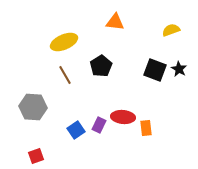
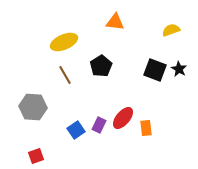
red ellipse: moved 1 px down; rotated 55 degrees counterclockwise
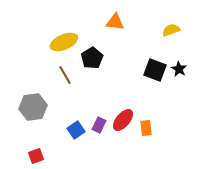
black pentagon: moved 9 px left, 8 px up
gray hexagon: rotated 12 degrees counterclockwise
red ellipse: moved 2 px down
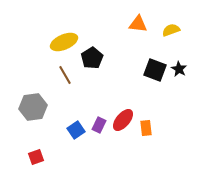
orange triangle: moved 23 px right, 2 px down
red square: moved 1 px down
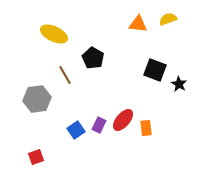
yellow semicircle: moved 3 px left, 11 px up
yellow ellipse: moved 10 px left, 8 px up; rotated 48 degrees clockwise
black pentagon: moved 1 px right; rotated 10 degrees counterclockwise
black star: moved 15 px down
gray hexagon: moved 4 px right, 8 px up
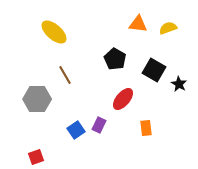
yellow semicircle: moved 9 px down
yellow ellipse: moved 2 px up; rotated 16 degrees clockwise
black pentagon: moved 22 px right, 1 px down
black square: moved 1 px left; rotated 10 degrees clockwise
gray hexagon: rotated 8 degrees clockwise
red ellipse: moved 21 px up
